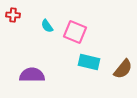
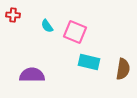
brown semicircle: rotated 30 degrees counterclockwise
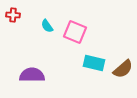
cyan rectangle: moved 5 px right, 1 px down
brown semicircle: rotated 40 degrees clockwise
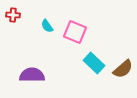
cyan rectangle: rotated 30 degrees clockwise
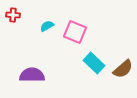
cyan semicircle: rotated 96 degrees clockwise
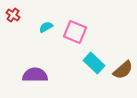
red cross: rotated 32 degrees clockwise
cyan semicircle: moved 1 px left, 1 px down
brown semicircle: moved 1 px down
purple semicircle: moved 3 px right
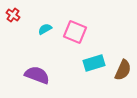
cyan semicircle: moved 1 px left, 2 px down
cyan rectangle: rotated 60 degrees counterclockwise
brown semicircle: rotated 25 degrees counterclockwise
purple semicircle: moved 2 px right; rotated 20 degrees clockwise
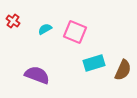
red cross: moved 6 px down
